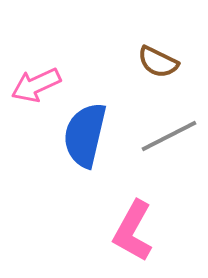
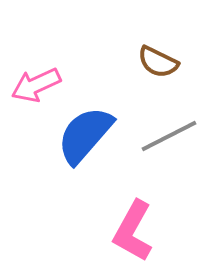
blue semicircle: rotated 28 degrees clockwise
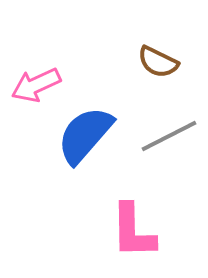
pink L-shape: rotated 30 degrees counterclockwise
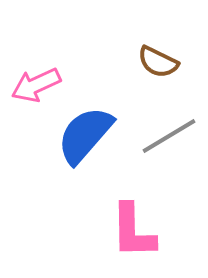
gray line: rotated 4 degrees counterclockwise
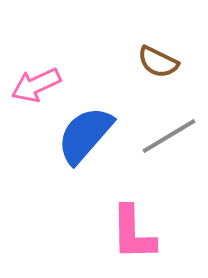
pink L-shape: moved 2 px down
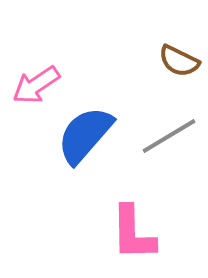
brown semicircle: moved 21 px right, 1 px up
pink arrow: rotated 9 degrees counterclockwise
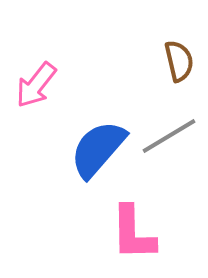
brown semicircle: rotated 129 degrees counterclockwise
pink arrow: rotated 18 degrees counterclockwise
blue semicircle: moved 13 px right, 14 px down
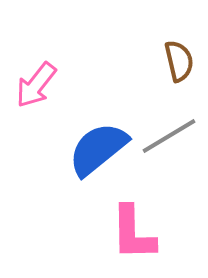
blue semicircle: rotated 10 degrees clockwise
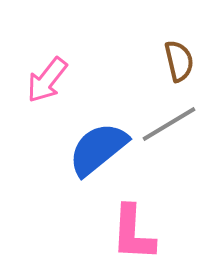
pink arrow: moved 11 px right, 5 px up
gray line: moved 12 px up
pink L-shape: rotated 4 degrees clockwise
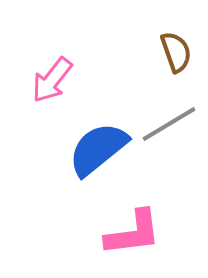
brown semicircle: moved 3 px left, 9 px up; rotated 6 degrees counterclockwise
pink arrow: moved 5 px right
pink L-shape: rotated 100 degrees counterclockwise
